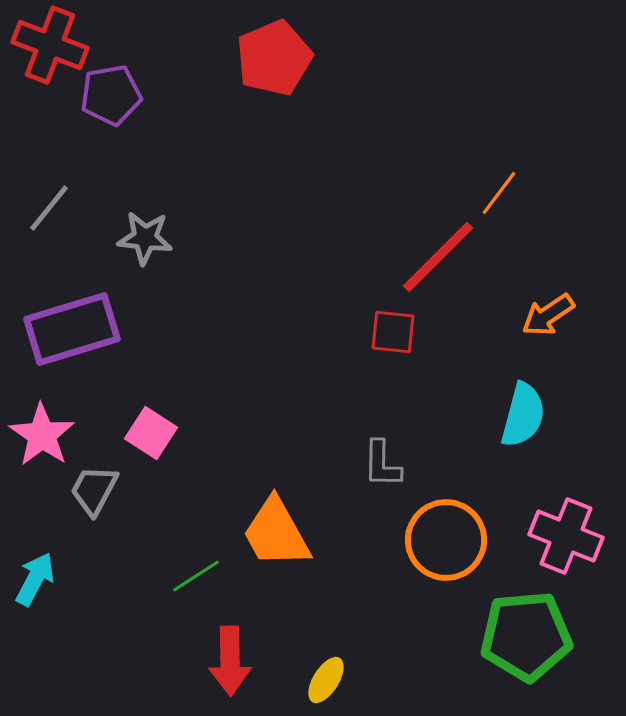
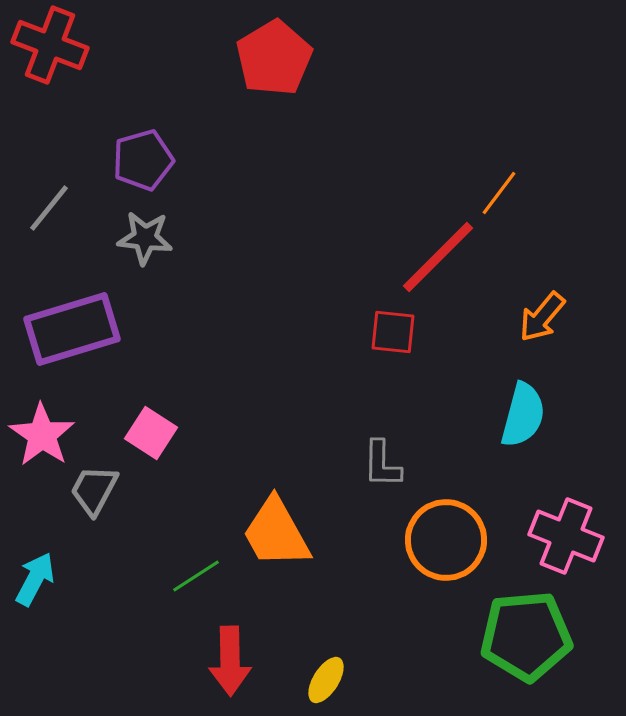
red pentagon: rotated 8 degrees counterclockwise
purple pentagon: moved 32 px right, 65 px down; rotated 6 degrees counterclockwise
orange arrow: moved 6 px left, 2 px down; rotated 16 degrees counterclockwise
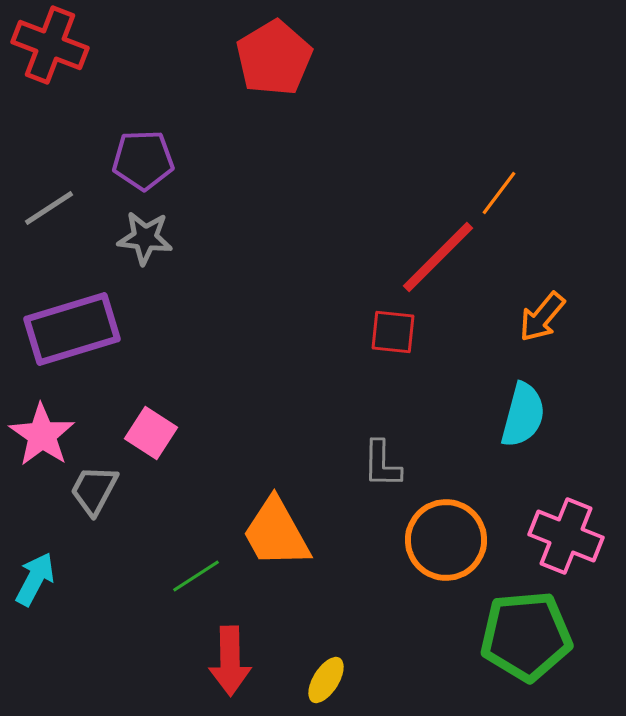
purple pentagon: rotated 14 degrees clockwise
gray line: rotated 18 degrees clockwise
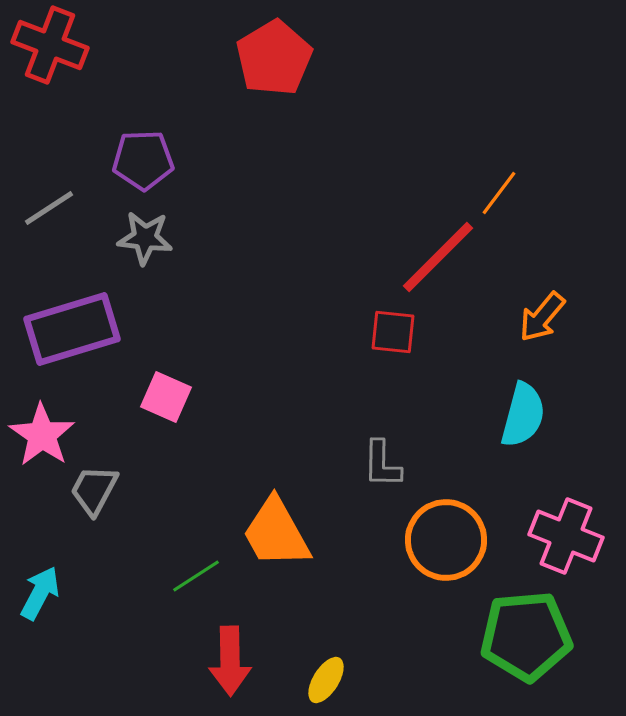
pink square: moved 15 px right, 36 px up; rotated 9 degrees counterclockwise
cyan arrow: moved 5 px right, 14 px down
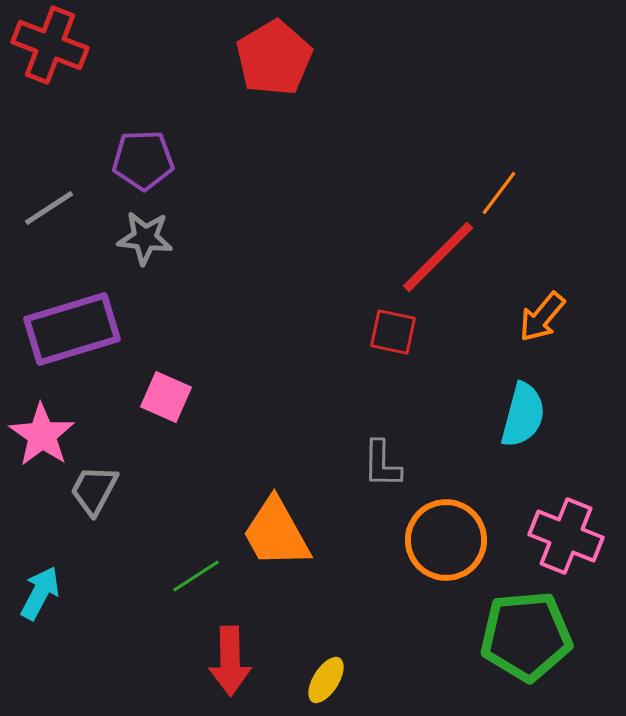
red square: rotated 6 degrees clockwise
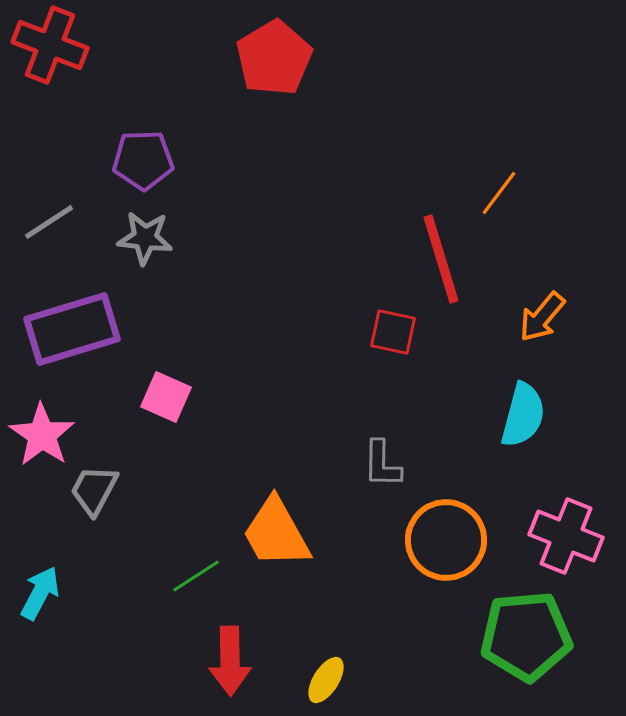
gray line: moved 14 px down
red line: moved 3 px right, 2 px down; rotated 62 degrees counterclockwise
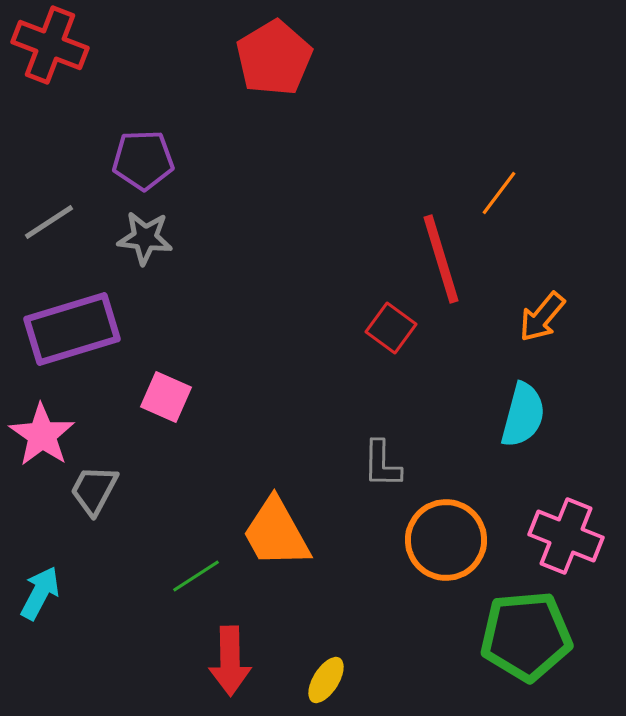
red square: moved 2 px left, 4 px up; rotated 24 degrees clockwise
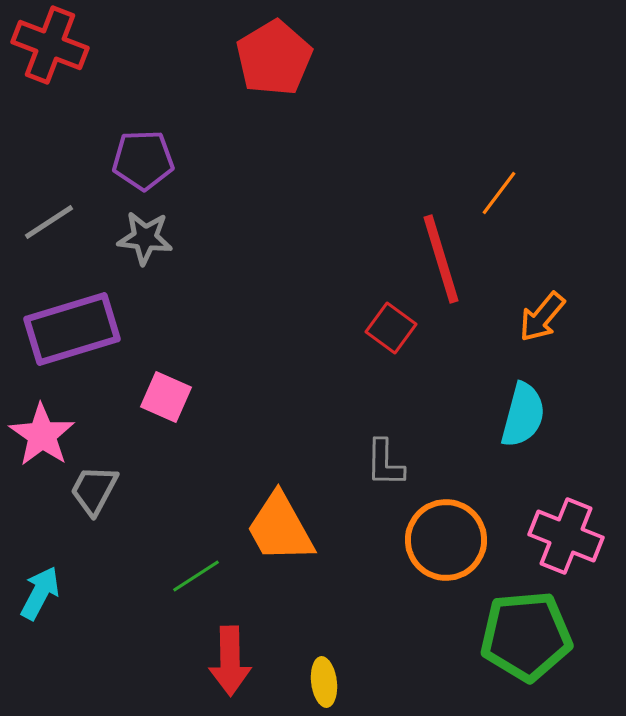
gray L-shape: moved 3 px right, 1 px up
orange trapezoid: moved 4 px right, 5 px up
yellow ellipse: moved 2 px left, 2 px down; rotated 39 degrees counterclockwise
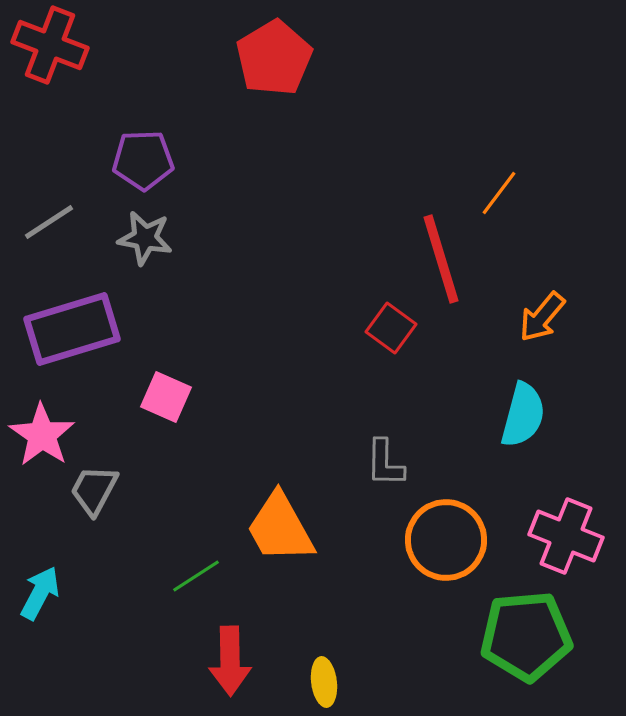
gray star: rotated 4 degrees clockwise
